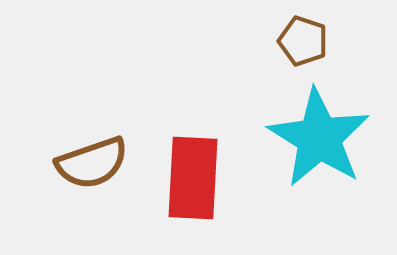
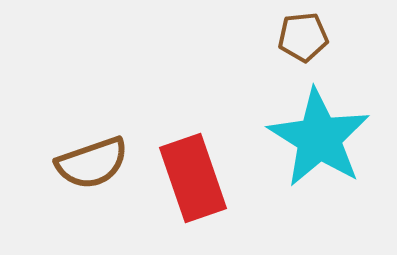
brown pentagon: moved 4 px up; rotated 24 degrees counterclockwise
red rectangle: rotated 22 degrees counterclockwise
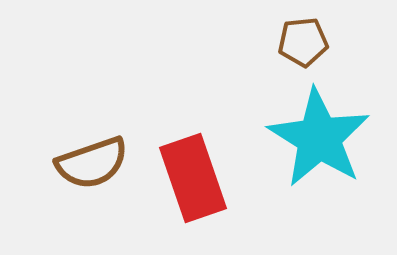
brown pentagon: moved 5 px down
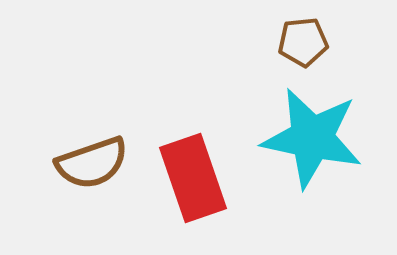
cyan star: moved 7 px left; rotated 20 degrees counterclockwise
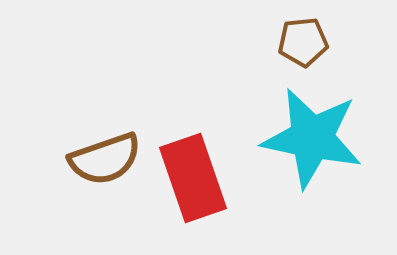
brown semicircle: moved 13 px right, 4 px up
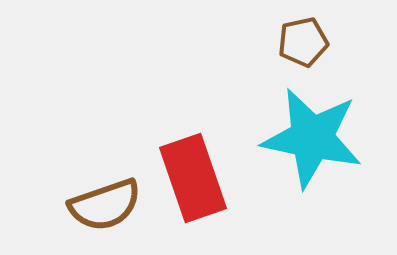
brown pentagon: rotated 6 degrees counterclockwise
brown semicircle: moved 46 px down
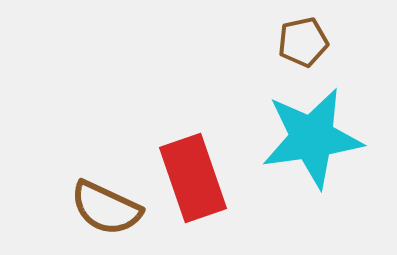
cyan star: rotated 20 degrees counterclockwise
brown semicircle: moved 1 px right, 3 px down; rotated 44 degrees clockwise
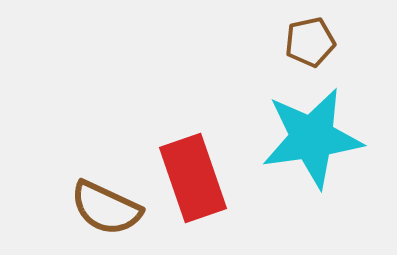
brown pentagon: moved 7 px right
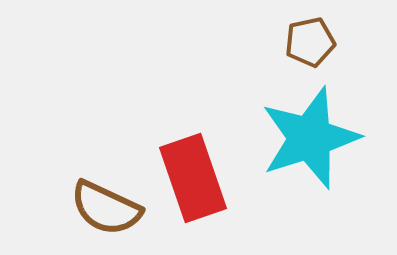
cyan star: moved 2 px left; rotated 10 degrees counterclockwise
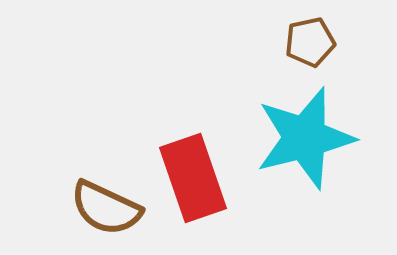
cyan star: moved 5 px left; rotated 4 degrees clockwise
